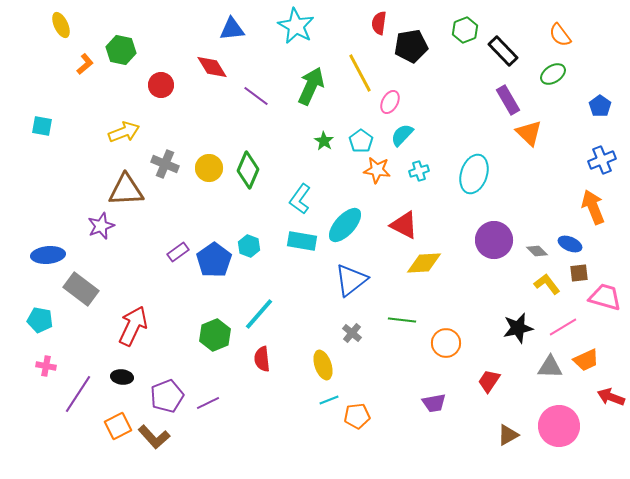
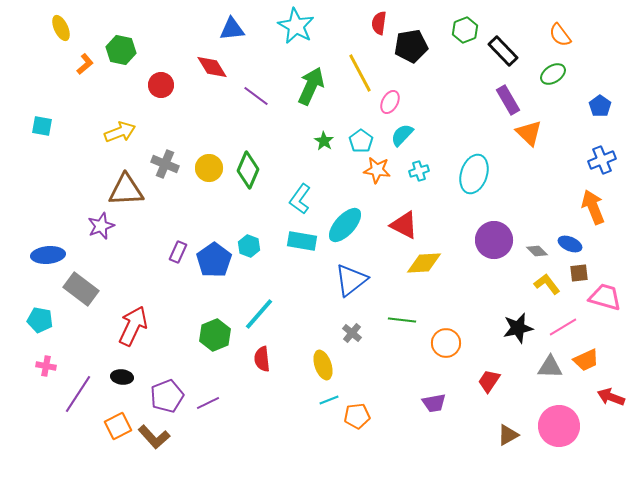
yellow ellipse at (61, 25): moved 3 px down
yellow arrow at (124, 132): moved 4 px left
purple rectangle at (178, 252): rotated 30 degrees counterclockwise
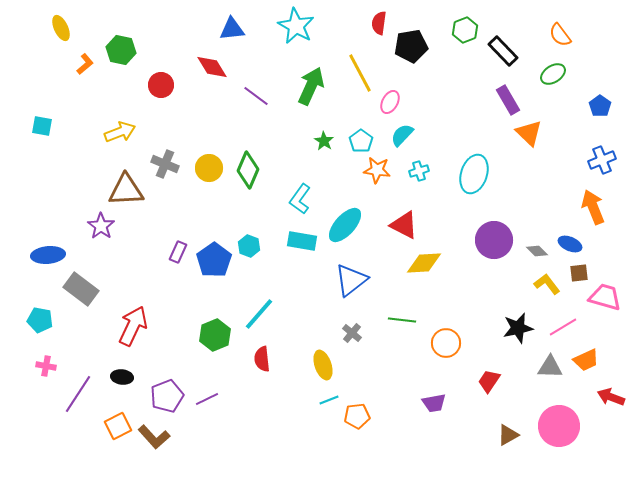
purple star at (101, 226): rotated 16 degrees counterclockwise
purple line at (208, 403): moved 1 px left, 4 px up
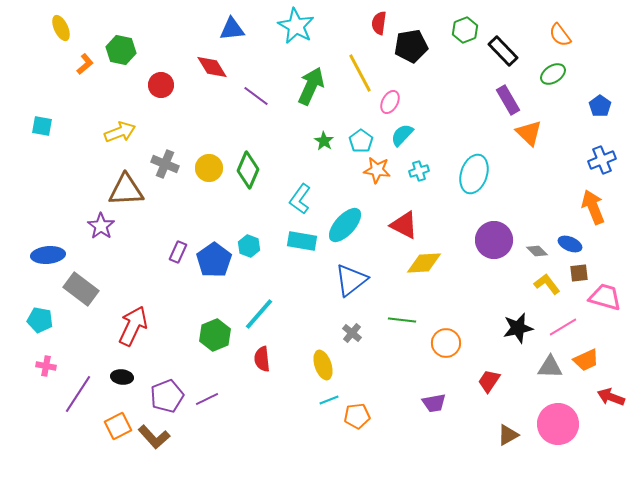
pink circle at (559, 426): moved 1 px left, 2 px up
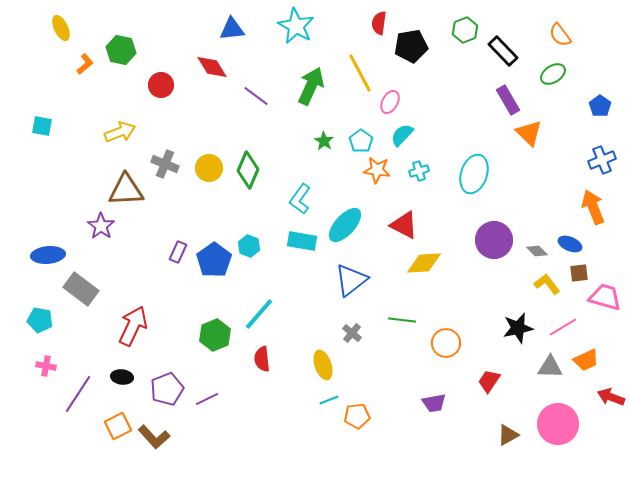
purple pentagon at (167, 396): moved 7 px up
